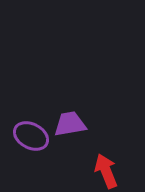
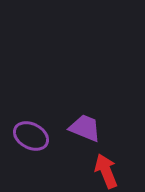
purple trapezoid: moved 15 px right, 4 px down; rotated 32 degrees clockwise
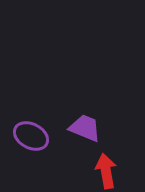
red arrow: rotated 12 degrees clockwise
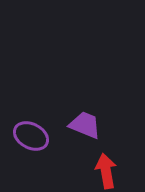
purple trapezoid: moved 3 px up
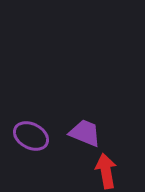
purple trapezoid: moved 8 px down
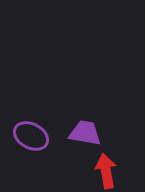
purple trapezoid: rotated 12 degrees counterclockwise
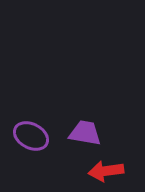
red arrow: rotated 88 degrees counterclockwise
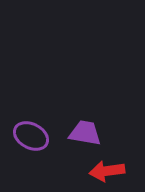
red arrow: moved 1 px right
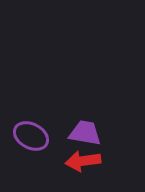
red arrow: moved 24 px left, 10 px up
